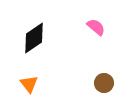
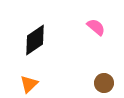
black diamond: moved 1 px right, 2 px down
orange triangle: rotated 24 degrees clockwise
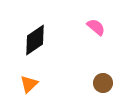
brown circle: moved 1 px left
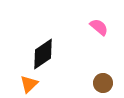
pink semicircle: moved 3 px right
black diamond: moved 8 px right, 14 px down
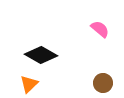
pink semicircle: moved 1 px right, 2 px down
black diamond: moved 2 px left, 1 px down; rotated 64 degrees clockwise
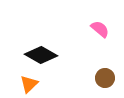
brown circle: moved 2 px right, 5 px up
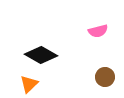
pink semicircle: moved 2 px left, 2 px down; rotated 126 degrees clockwise
brown circle: moved 1 px up
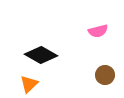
brown circle: moved 2 px up
